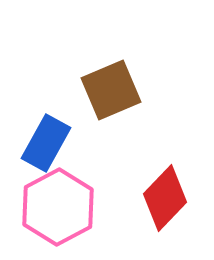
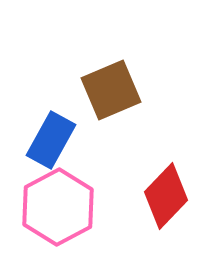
blue rectangle: moved 5 px right, 3 px up
red diamond: moved 1 px right, 2 px up
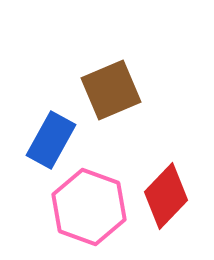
pink hexagon: moved 31 px right; rotated 12 degrees counterclockwise
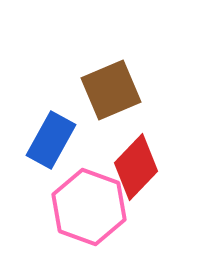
red diamond: moved 30 px left, 29 px up
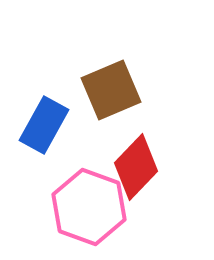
blue rectangle: moved 7 px left, 15 px up
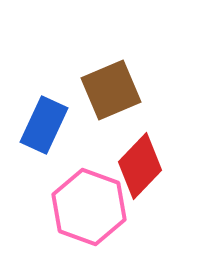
blue rectangle: rotated 4 degrees counterclockwise
red diamond: moved 4 px right, 1 px up
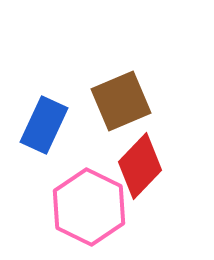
brown square: moved 10 px right, 11 px down
pink hexagon: rotated 6 degrees clockwise
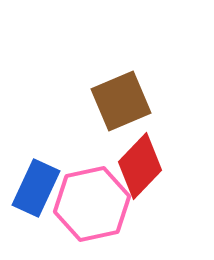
blue rectangle: moved 8 px left, 63 px down
pink hexagon: moved 3 px right, 3 px up; rotated 22 degrees clockwise
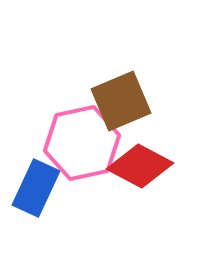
red diamond: rotated 74 degrees clockwise
pink hexagon: moved 10 px left, 61 px up
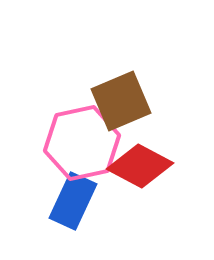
blue rectangle: moved 37 px right, 13 px down
